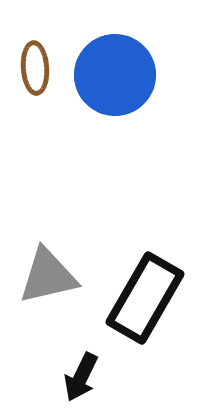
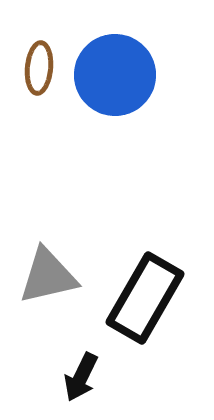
brown ellipse: moved 4 px right; rotated 9 degrees clockwise
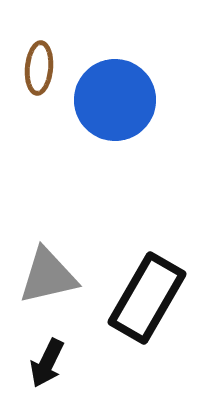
blue circle: moved 25 px down
black rectangle: moved 2 px right
black arrow: moved 34 px left, 14 px up
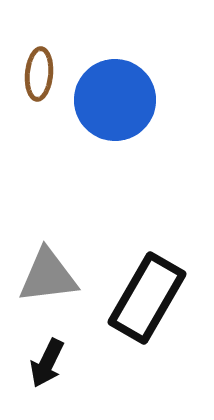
brown ellipse: moved 6 px down
gray triangle: rotated 6 degrees clockwise
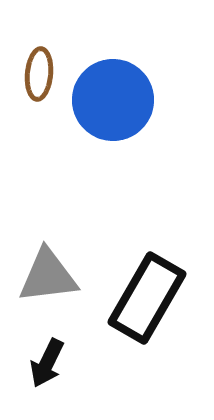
blue circle: moved 2 px left
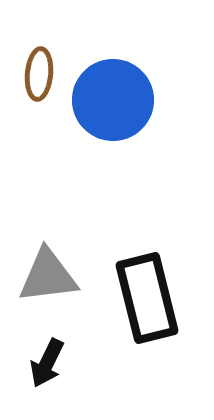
black rectangle: rotated 44 degrees counterclockwise
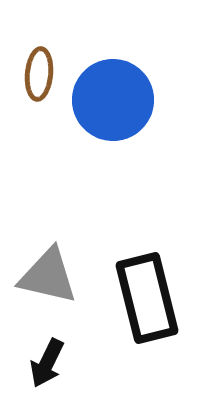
gray triangle: rotated 20 degrees clockwise
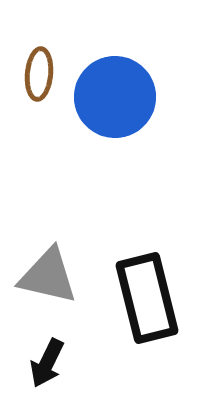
blue circle: moved 2 px right, 3 px up
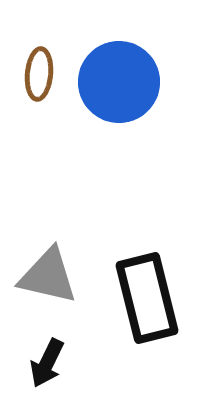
blue circle: moved 4 px right, 15 px up
